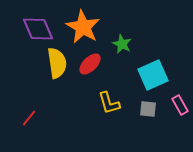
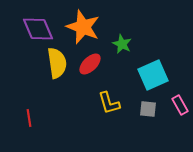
orange star: rotated 8 degrees counterclockwise
red line: rotated 48 degrees counterclockwise
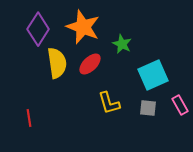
purple diamond: rotated 56 degrees clockwise
gray square: moved 1 px up
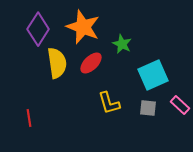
red ellipse: moved 1 px right, 1 px up
pink rectangle: rotated 18 degrees counterclockwise
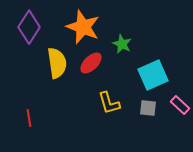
purple diamond: moved 9 px left, 2 px up
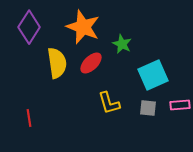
pink rectangle: rotated 48 degrees counterclockwise
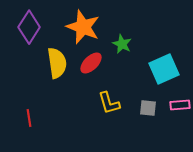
cyan square: moved 11 px right, 6 px up
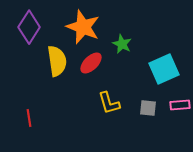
yellow semicircle: moved 2 px up
